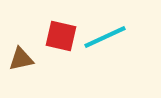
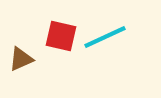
brown triangle: rotated 12 degrees counterclockwise
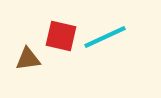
brown triangle: moved 7 px right; rotated 16 degrees clockwise
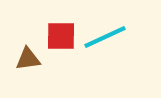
red square: rotated 12 degrees counterclockwise
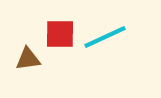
red square: moved 1 px left, 2 px up
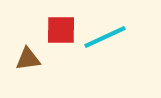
red square: moved 1 px right, 4 px up
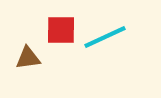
brown triangle: moved 1 px up
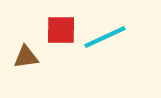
brown triangle: moved 2 px left, 1 px up
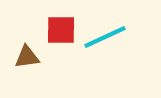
brown triangle: moved 1 px right
